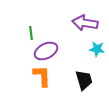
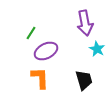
purple arrow: rotated 110 degrees counterclockwise
green line: rotated 40 degrees clockwise
cyan star: rotated 21 degrees clockwise
orange L-shape: moved 2 px left, 2 px down
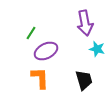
cyan star: rotated 14 degrees counterclockwise
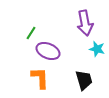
purple ellipse: moved 2 px right; rotated 50 degrees clockwise
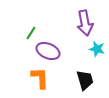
black trapezoid: moved 1 px right
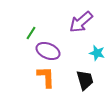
purple arrow: moved 4 px left, 1 px up; rotated 60 degrees clockwise
cyan star: moved 4 px down
orange L-shape: moved 6 px right, 1 px up
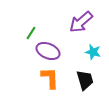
cyan star: moved 4 px left, 1 px up
orange L-shape: moved 4 px right, 1 px down
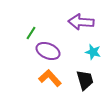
purple arrow: rotated 45 degrees clockwise
orange L-shape: rotated 40 degrees counterclockwise
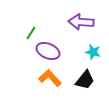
black trapezoid: rotated 55 degrees clockwise
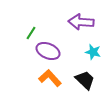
black trapezoid: rotated 85 degrees counterclockwise
